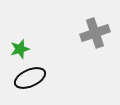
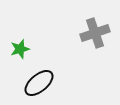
black ellipse: moved 9 px right, 5 px down; rotated 16 degrees counterclockwise
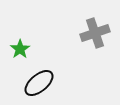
green star: rotated 18 degrees counterclockwise
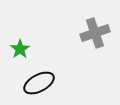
black ellipse: rotated 12 degrees clockwise
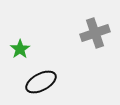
black ellipse: moved 2 px right, 1 px up
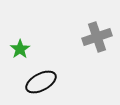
gray cross: moved 2 px right, 4 px down
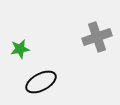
green star: rotated 24 degrees clockwise
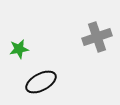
green star: moved 1 px left
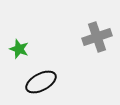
green star: rotated 30 degrees clockwise
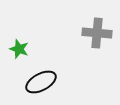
gray cross: moved 4 px up; rotated 24 degrees clockwise
